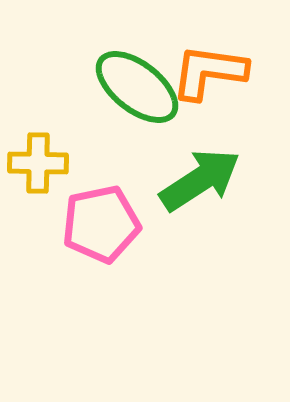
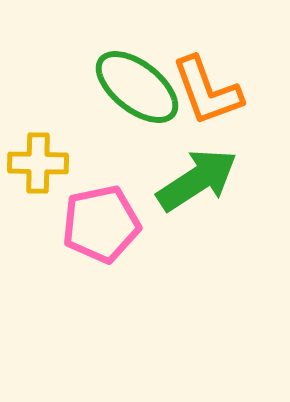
orange L-shape: moved 2 px left, 19 px down; rotated 118 degrees counterclockwise
green arrow: moved 3 px left
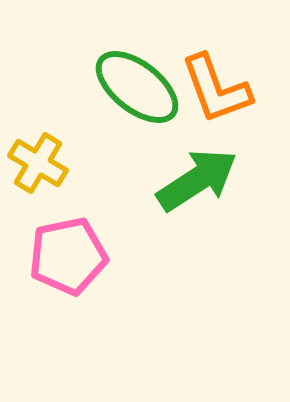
orange L-shape: moved 9 px right, 2 px up
yellow cross: rotated 30 degrees clockwise
pink pentagon: moved 33 px left, 32 px down
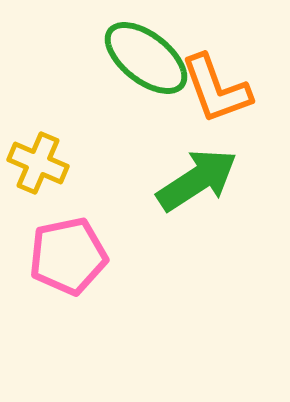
green ellipse: moved 9 px right, 29 px up
yellow cross: rotated 8 degrees counterclockwise
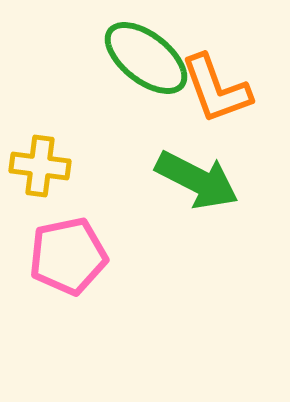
yellow cross: moved 2 px right, 3 px down; rotated 16 degrees counterclockwise
green arrow: rotated 60 degrees clockwise
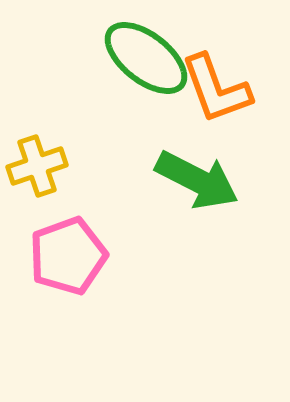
yellow cross: moved 3 px left; rotated 26 degrees counterclockwise
pink pentagon: rotated 8 degrees counterclockwise
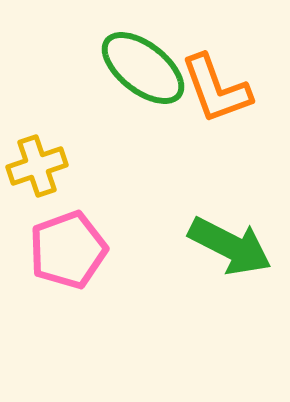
green ellipse: moved 3 px left, 10 px down
green arrow: moved 33 px right, 66 px down
pink pentagon: moved 6 px up
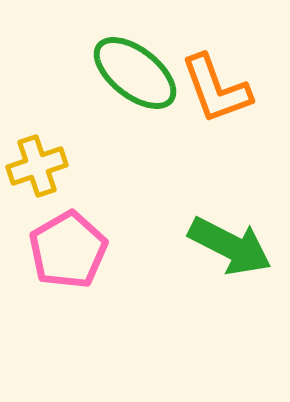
green ellipse: moved 8 px left, 5 px down
pink pentagon: rotated 10 degrees counterclockwise
